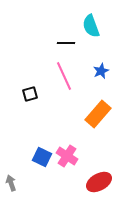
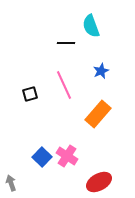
pink line: moved 9 px down
blue square: rotated 18 degrees clockwise
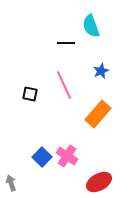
black square: rotated 28 degrees clockwise
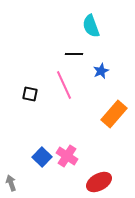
black line: moved 8 px right, 11 px down
orange rectangle: moved 16 px right
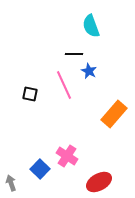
blue star: moved 12 px left; rotated 21 degrees counterclockwise
blue square: moved 2 px left, 12 px down
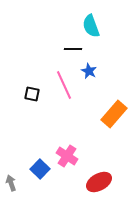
black line: moved 1 px left, 5 px up
black square: moved 2 px right
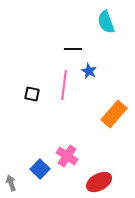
cyan semicircle: moved 15 px right, 4 px up
pink line: rotated 32 degrees clockwise
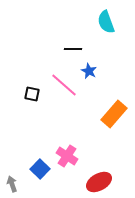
pink line: rotated 56 degrees counterclockwise
gray arrow: moved 1 px right, 1 px down
